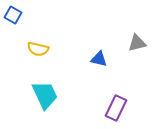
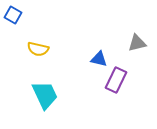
purple rectangle: moved 28 px up
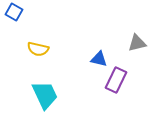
blue square: moved 1 px right, 3 px up
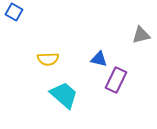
gray triangle: moved 4 px right, 8 px up
yellow semicircle: moved 10 px right, 10 px down; rotated 15 degrees counterclockwise
cyan trapezoid: moved 19 px right; rotated 24 degrees counterclockwise
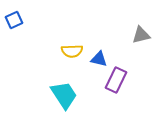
blue square: moved 8 px down; rotated 36 degrees clockwise
yellow semicircle: moved 24 px right, 8 px up
cyan trapezoid: rotated 16 degrees clockwise
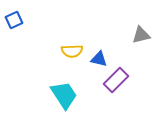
purple rectangle: rotated 20 degrees clockwise
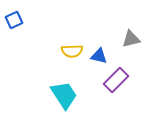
gray triangle: moved 10 px left, 4 px down
blue triangle: moved 3 px up
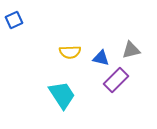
gray triangle: moved 11 px down
yellow semicircle: moved 2 px left, 1 px down
blue triangle: moved 2 px right, 2 px down
cyan trapezoid: moved 2 px left
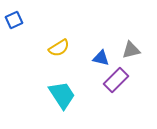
yellow semicircle: moved 11 px left, 4 px up; rotated 30 degrees counterclockwise
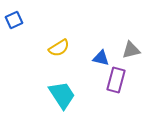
purple rectangle: rotated 30 degrees counterclockwise
